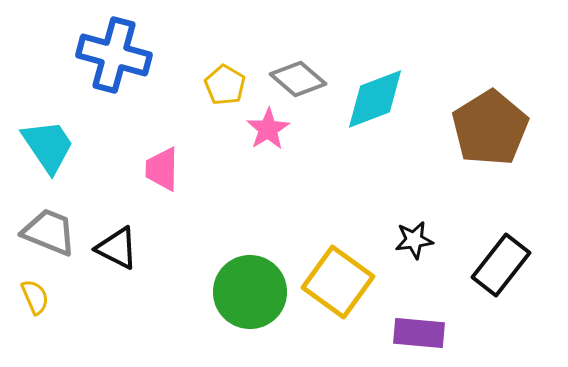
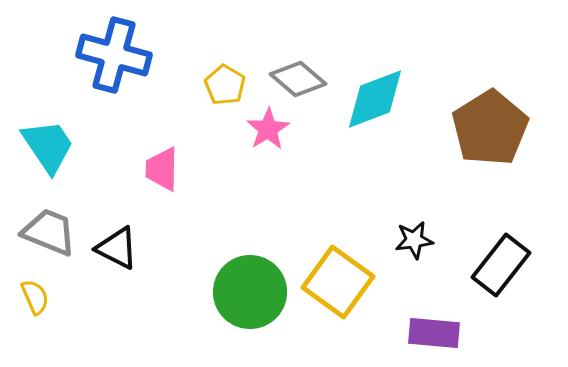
purple rectangle: moved 15 px right
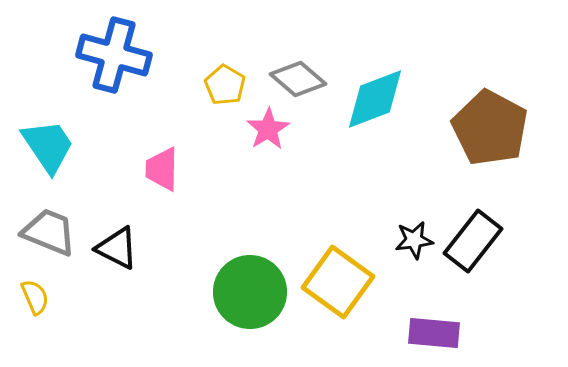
brown pentagon: rotated 12 degrees counterclockwise
black rectangle: moved 28 px left, 24 px up
